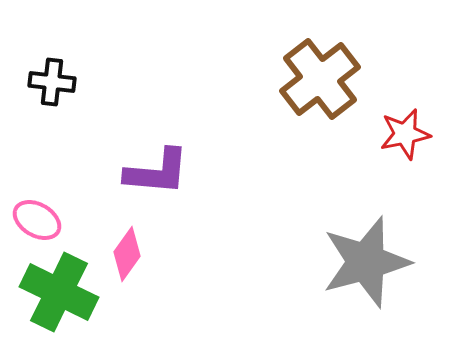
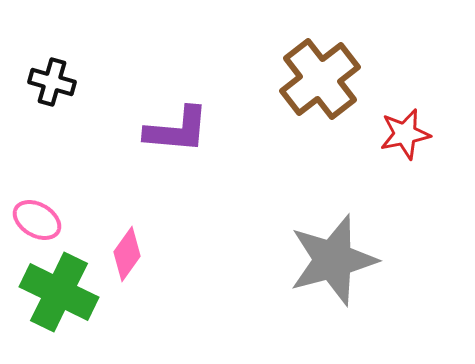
black cross: rotated 9 degrees clockwise
purple L-shape: moved 20 px right, 42 px up
gray star: moved 33 px left, 2 px up
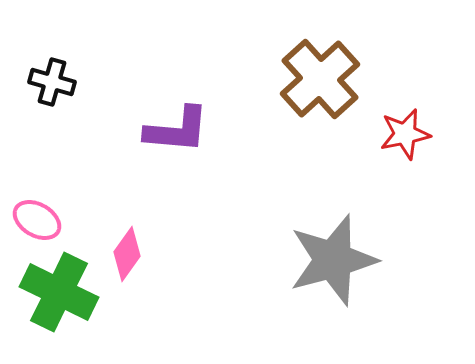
brown cross: rotated 4 degrees counterclockwise
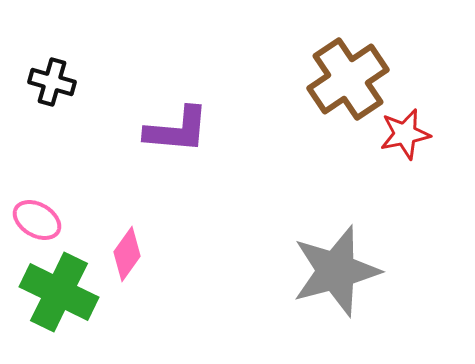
brown cross: moved 28 px right; rotated 8 degrees clockwise
gray star: moved 3 px right, 11 px down
